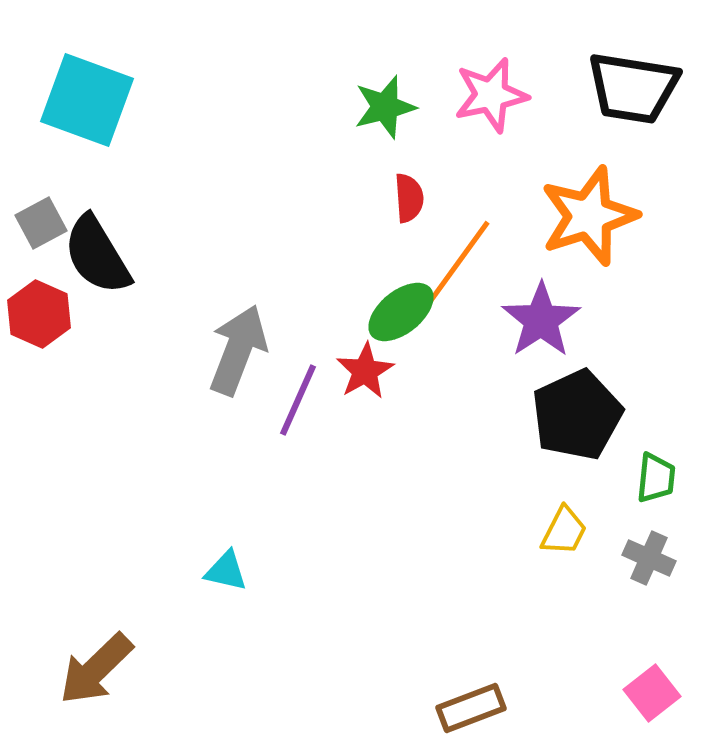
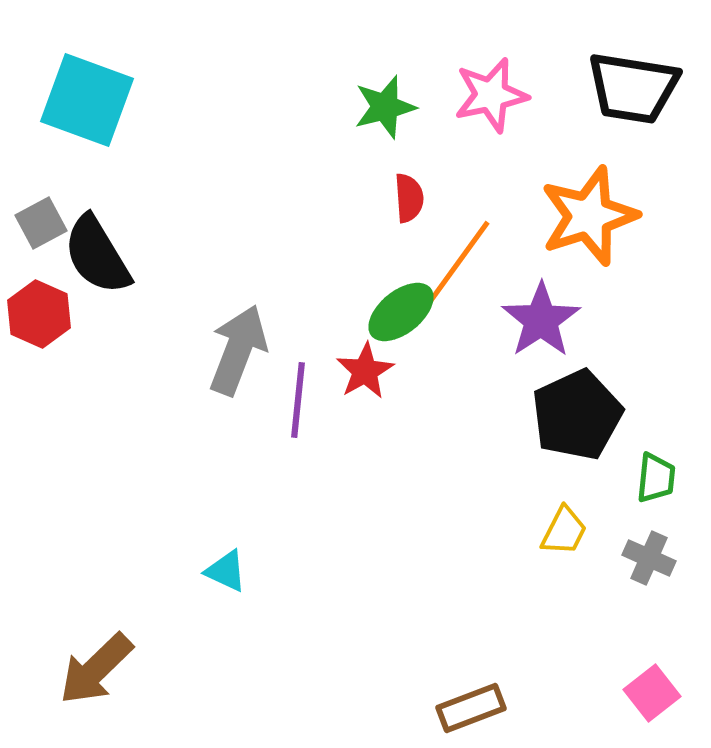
purple line: rotated 18 degrees counterclockwise
cyan triangle: rotated 12 degrees clockwise
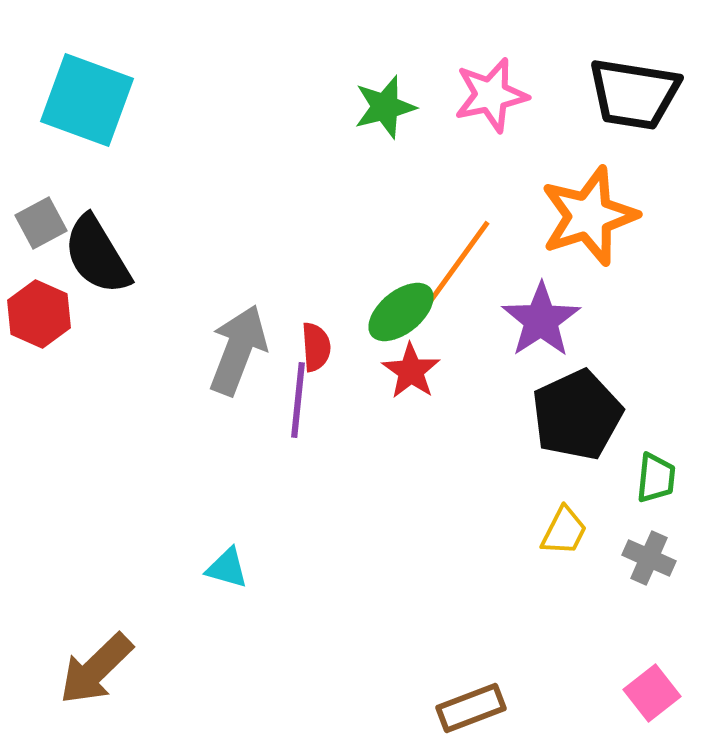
black trapezoid: moved 1 px right, 6 px down
red semicircle: moved 93 px left, 149 px down
red star: moved 46 px right; rotated 8 degrees counterclockwise
cyan triangle: moved 1 px right, 3 px up; rotated 9 degrees counterclockwise
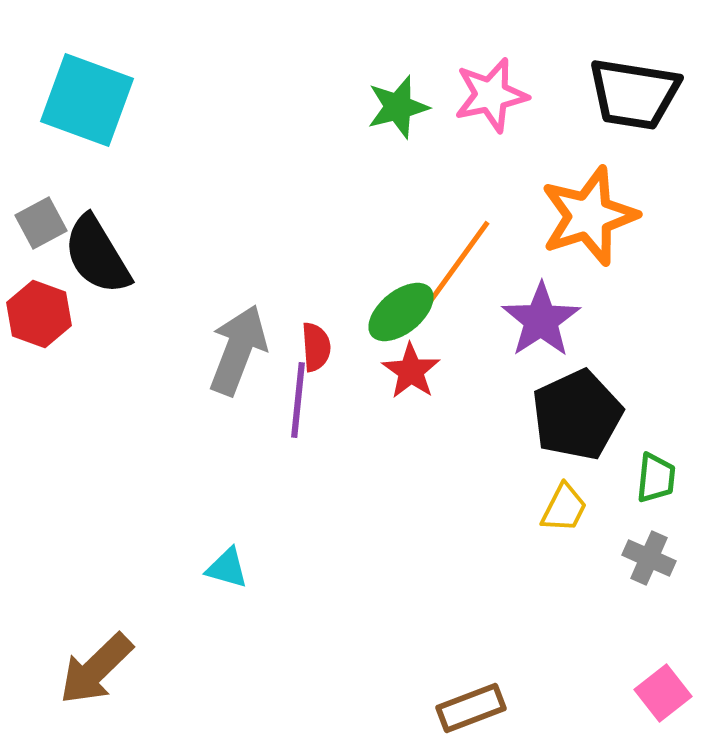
green star: moved 13 px right
red hexagon: rotated 4 degrees counterclockwise
yellow trapezoid: moved 23 px up
pink square: moved 11 px right
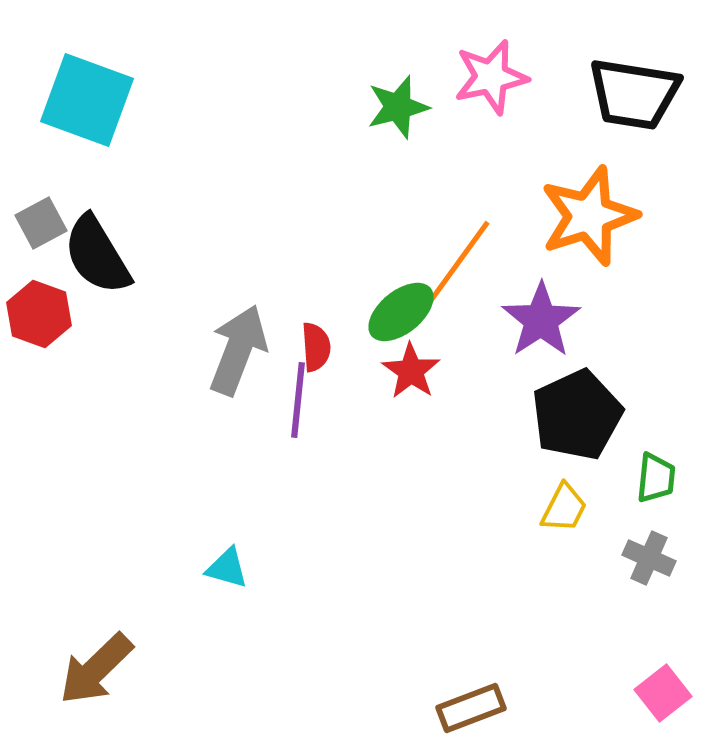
pink star: moved 18 px up
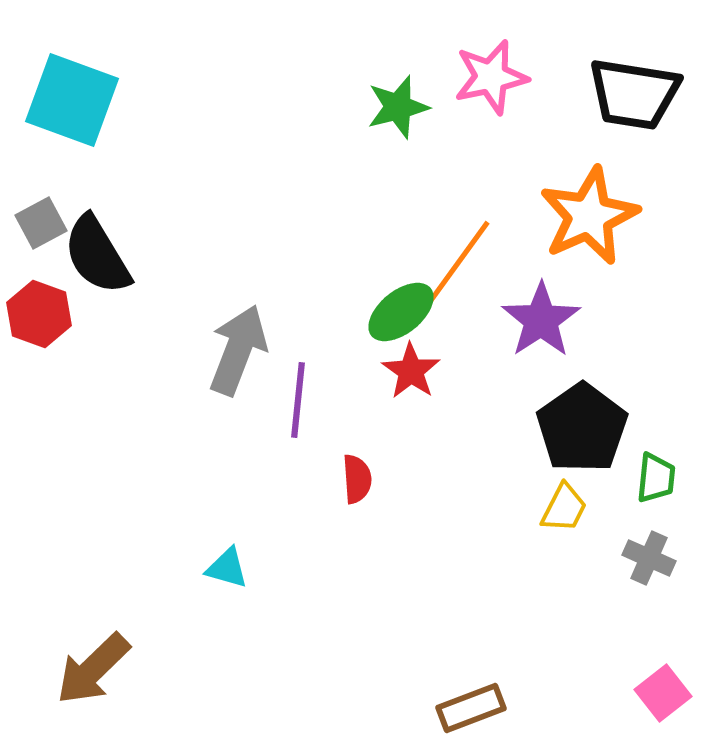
cyan square: moved 15 px left
orange star: rotated 6 degrees counterclockwise
red semicircle: moved 41 px right, 132 px down
black pentagon: moved 5 px right, 13 px down; rotated 10 degrees counterclockwise
brown arrow: moved 3 px left
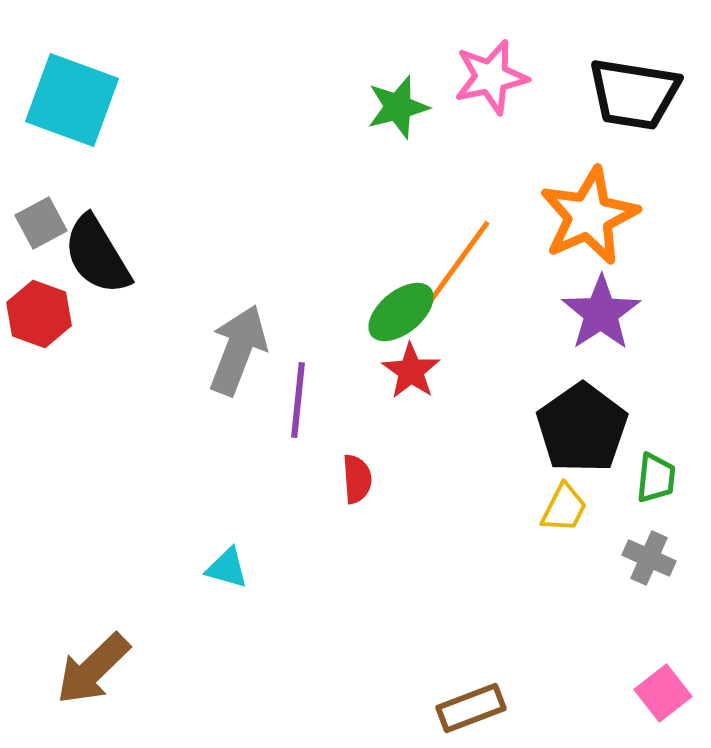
purple star: moved 60 px right, 7 px up
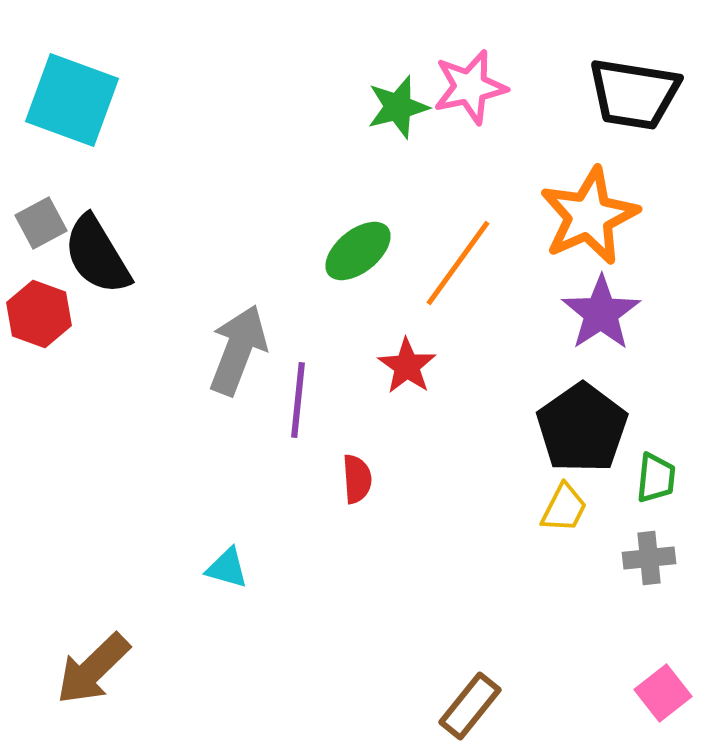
pink star: moved 21 px left, 10 px down
green ellipse: moved 43 px left, 61 px up
red star: moved 4 px left, 5 px up
gray cross: rotated 30 degrees counterclockwise
brown rectangle: moved 1 px left, 2 px up; rotated 30 degrees counterclockwise
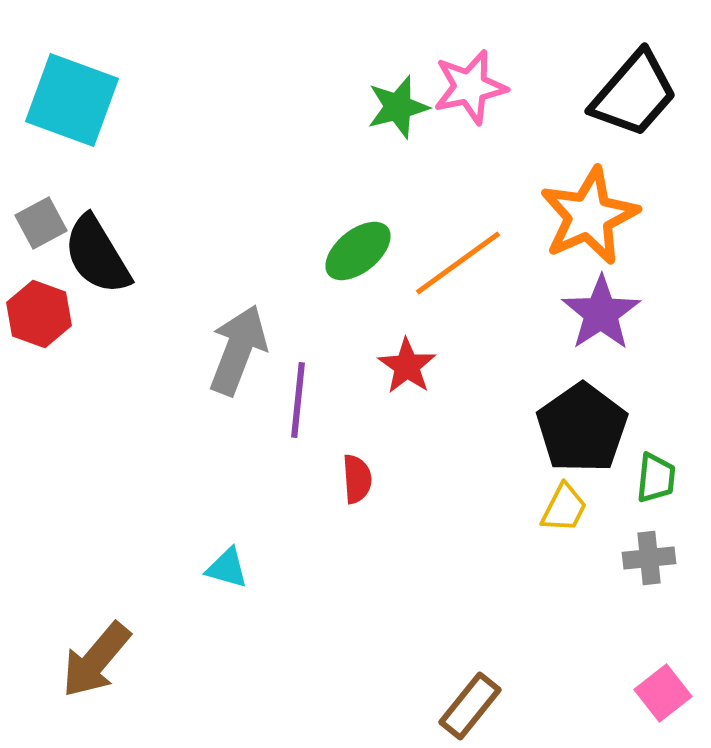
black trapezoid: rotated 58 degrees counterclockwise
orange line: rotated 18 degrees clockwise
brown arrow: moved 3 px right, 9 px up; rotated 6 degrees counterclockwise
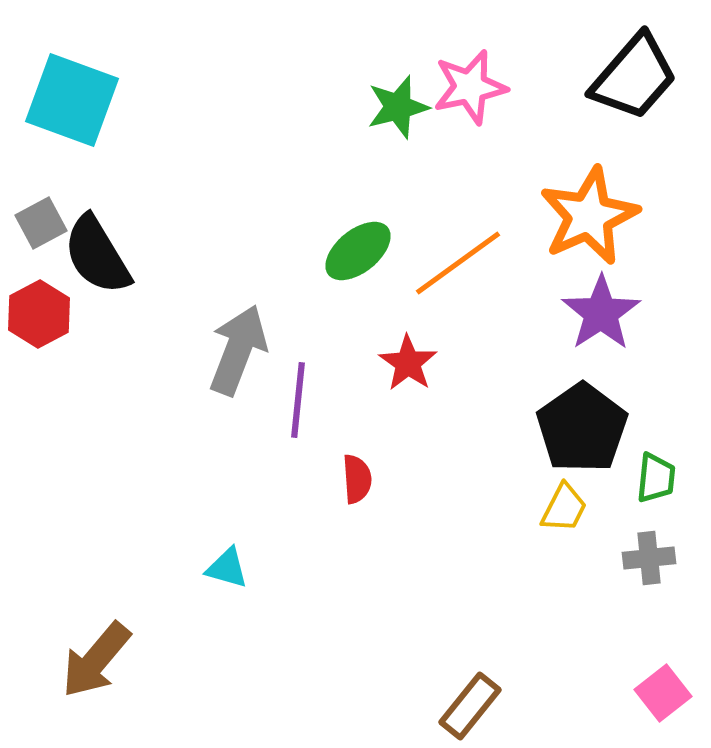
black trapezoid: moved 17 px up
red hexagon: rotated 12 degrees clockwise
red star: moved 1 px right, 3 px up
